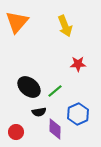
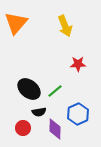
orange triangle: moved 1 px left, 1 px down
black ellipse: moved 2 px down
red circle: moved 7 px right, 4 px up
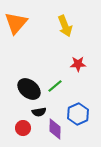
green line: moved 5 px up
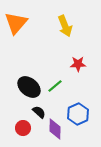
black ellipse: moved 2 px up
black semicircle: rotated 128 degrees counterclockwise
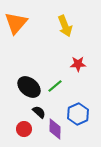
red circle: moved 1 px right, 1 px down
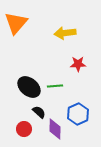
yellow arrow: moved 7 px down; rotated 105 degrees clockwise
green line: rotated 35 degrees clockwise
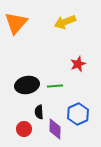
yellow arrow: moved 11 px up; rotated 15 degrees counterclockwise
red star: rotated 21 degrees counterclockwise
black ellipse: moved 2 px left, 2 px up; rotated 50 degrees counterclockwise
black semicircle: rotated 136 degrees counterclockwise
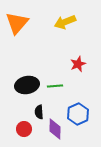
orange triangle: moved 1 px right
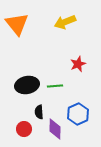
orange triangle: moved 1 px down; rotated 20 degrees counterclockwise
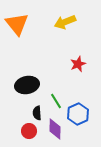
green line: moved 1 px right, 15 px down; rotated 63 degrees clockwise
black semicircle: moved 2 px left, 1 px down
red circle: moved 5 px right, 2 px down
